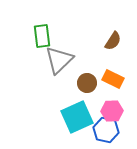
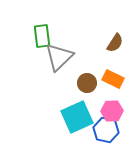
brown semicircle: moved 2 px right, 2 px down
gray triangle: moved 3 px up
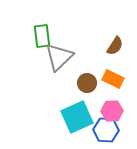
brown semicircle: moved 3 px down
blue hexagon: rotated 10 degrees counterclockwise
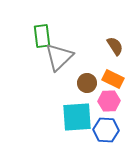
brown semicircle: rotated 66 degrees counterclockwise
pink hexagon: moved 3 px left, 10 px up
cyan square: rotated 20 degrees clockwise
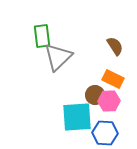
gray triangle: moved 1 px left
brown circle: moved 8 px right, 12 px down
blue hexagon: moved 1 px left, 3 px down
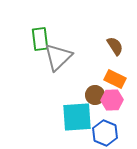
green rectangle: moved 2 px left, 3 px down
orange rectangle: moved 2 px right
pink hexagon: moved 3 px right, 1 px up
blue hexagon: rotated 20 degrees clockwise
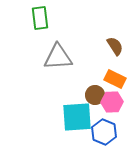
green rectangle: moved 21 px up
gray triangle: rotated 40 degrees clockwise
pink hexagon: moved 2 px down
blue hexagon: moved 1 px left, 1 px up
